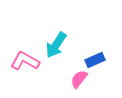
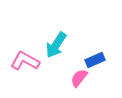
pink semicircle: moved 1 px up
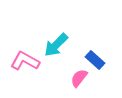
cyan arrow: rotated 12 degrees clockwise
blue rectangle: rotated 66 degrees clockwise
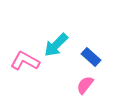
blue rectangle: moved 4 px left, 3 px up
pink semicircle: moved 6 px right, 7 px down
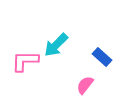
blue rectangle: moved 11 px right
pink L-shape: rotated 28 degrees counterclockwise
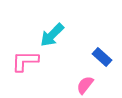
cyan arrow: moved 4 px left, 10 px up
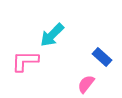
pink semicircle: moved 1 px right, 1 px up
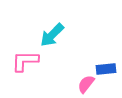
blue rectangle: moved 4 px right, 12 px down; rotated 48 degrees counterclockwise
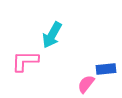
cyan arrow: rotated 16 degrees counterclockwise
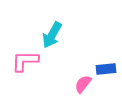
pink semicircle: moved 3 px left
